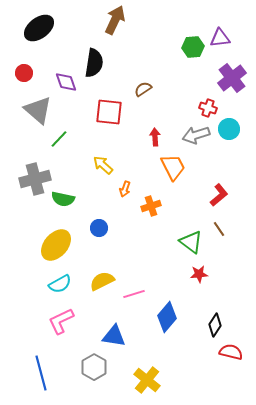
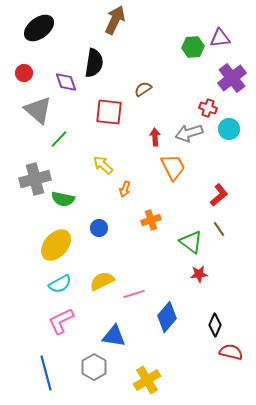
gray arrow: moved 7 px left, 2 px up
orange cross: moved 14 px down
black diamond: rotated 10 degrees counterclockwise
blue line: moved 5 px right
yellow cross: rotated 20 degrees clockwise
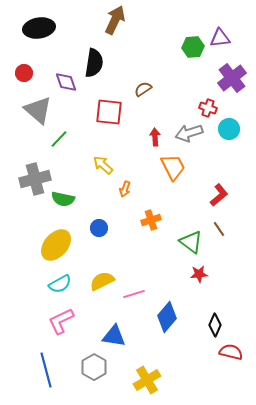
black ellipse: rotated 28 degrees clockwise
blue line: moved 3 px up
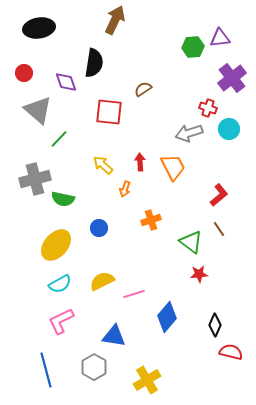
red arrow: moved 15 px left, 25 px down
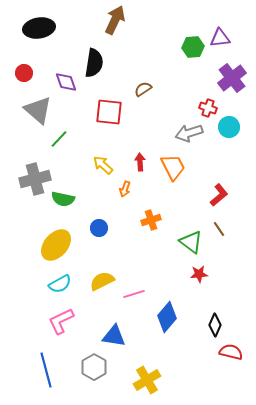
cyan circle: moved 2 px up
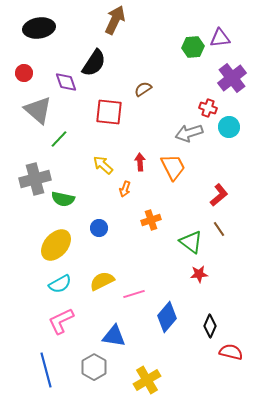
black semicircle: rotated 24 degrees clockwise
black diamond: moved 5 px left, 1 px down
